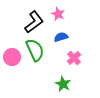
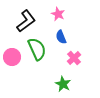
black L-shape: moved 8 px left, 1 px up
blue semicircle: rotated 96 degrees counterclockwise
green semicircle: moved 2 px right, 1 px up
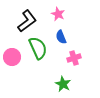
black L-shape: moved 1 px right
green semicircle: moved 1 px right, 1 px up
pink cross: rotated 24 degrees clockwise
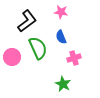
pink star: moved 3 px right, 2 px up; rotated 16 degrees counterclockwise
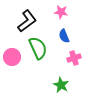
blue semicircle: moved 3 px right, 1 px up
green star: moved 2 px left, 1 px down
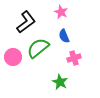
pink star: rotated 16 degrees clockwise
black L-shape: moved 1 px left, 1 px down
green semicircle: rotated 105 degrees counterclockwise
pink circle: moved 1 px right
green star: moved 1 px left, 3 px up
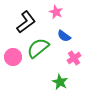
pink star: moved 5 px left
blue semicircle: rotated 32 degrees counterclockwise
pink cross: rotated 16 degrees counterclockwise
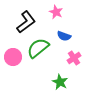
blue semicircle: rotated 16 degrees counterclockwise
